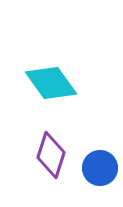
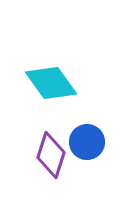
blue circle: moved 13 px left, 26 px up
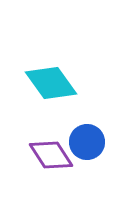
purple diamond: rotated 51 degrees counterclockwise
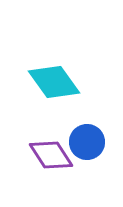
cyan diamond: moved 3 px right, 1 px up
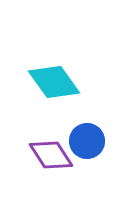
blue circle: moved 1 px up
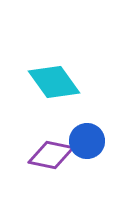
purple diamond: rotated 45 degrees counterclockwise
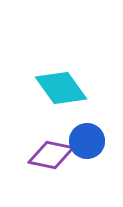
cyan diamond: moved 7 px right, 6 px down
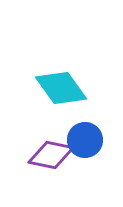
blue circle: moved 2 px left, 1 px up
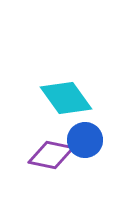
cyan diamond: moved 5 px right, 10 px down
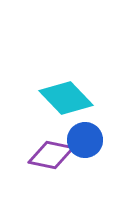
cyan diamond: rotated 8 degrees counterclockwise
